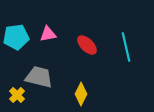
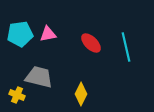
cyan pentagon: moved 4 px right, 3 px up
red ellipse: moved 4 px right, 2 px up
yellow cross: rotated 21 degrees counterclockwise
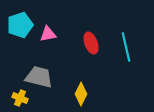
cyan pentagon: moved 9 px up; rotated 10 degrees counterclockwise
red ellipse: rotated 25 degrees clockwise
yellow cross: moved 3 px right, 3 px down
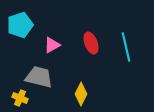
pink triangle: moved 4 px right, 11 px down; rotated 18 degrees counterclockwise
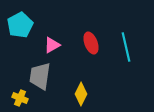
cyan pentagon: rotated 10 degrees counterclockwise
gray trapezoid: moved 1 px right, 1 px up; rotated 96 degrees counterclockwise
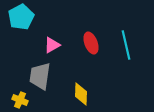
cyan pentagon: moved 1 px right, 8 px up
cyan line: moved 2 px up
yellow diamond: rotated 25 degrees counterclockwise
yellow cross: moved 2 px down
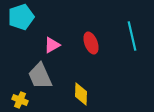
cyan pentagon: rotated 10 degrees clockwise
cyan line: moved 6 px right, 9 px up
gray trapezoid: rotated 32 degrees counterclockwise
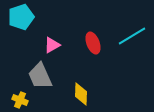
cyan line: rotated 72 degrees clockwise
red ellipse: moved 2 px right
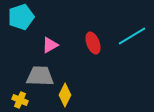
pink triangle: moved 2 px left
gray trapezoid: rotated 116 degrees clockwise
yellow diamond: moved 16 px left, 1 px down; rotated 25 degrees clockwise
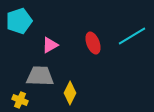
cyan pentagon: moved 2 px left, 4 px down
yellow diamond: moved 5 px right, 2 px up
